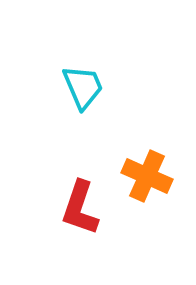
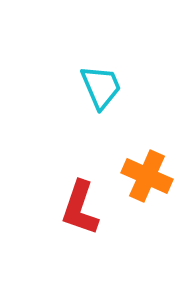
cyan trapezoid: moved 18 px right
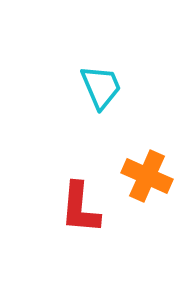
red L-shape: rotated 14 degrees counterclockwise
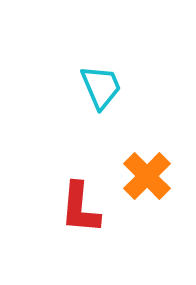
orange cross: rotated 21 degrees clockwise
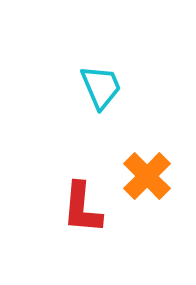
red L-shape: moved 2 px right
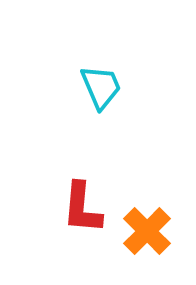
orange cross: moved 55 px down
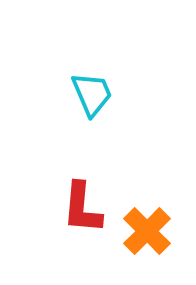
cyan trapezoid: moved 9 px left, 7 px down
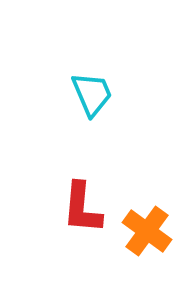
orange cross: rotated 9 degrees counterclockwise
